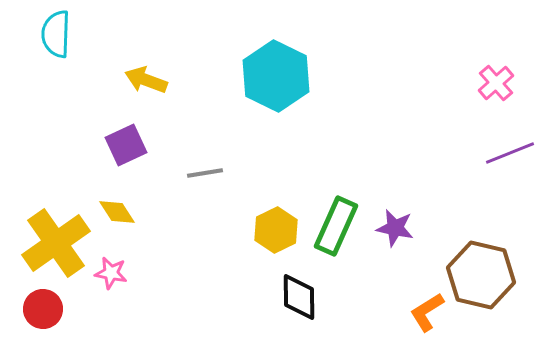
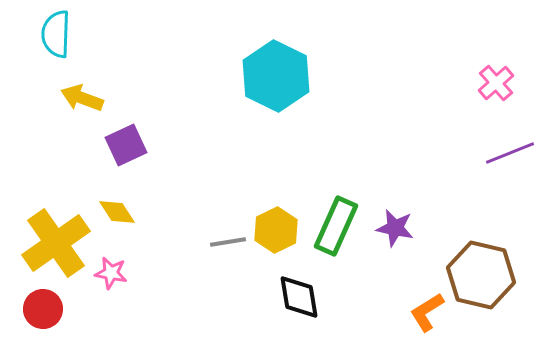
yellow arrow: moved 64 px left, 18 px down
gray line: moved 23 px right, 69 px down
black diamond: rotated 9 degrees counterclockwise
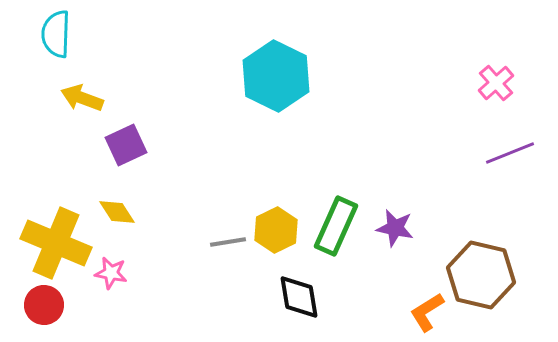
yellow cross: rotated 32 degrees counterclockwise
red circle: moved 1 px right, 4 px up
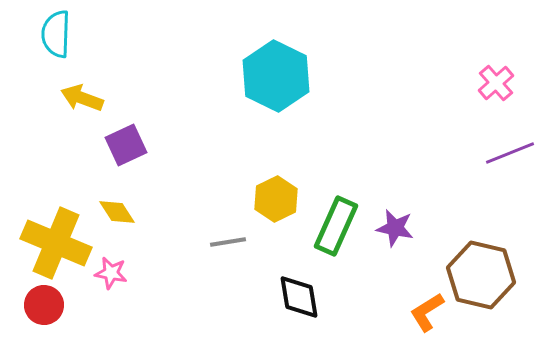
yellow hexagon: moved 31 px up
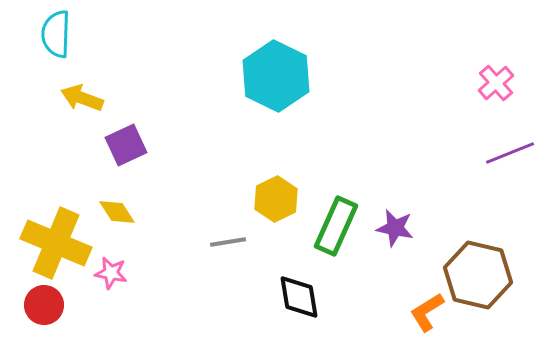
brown hexagon: moved 3 px left
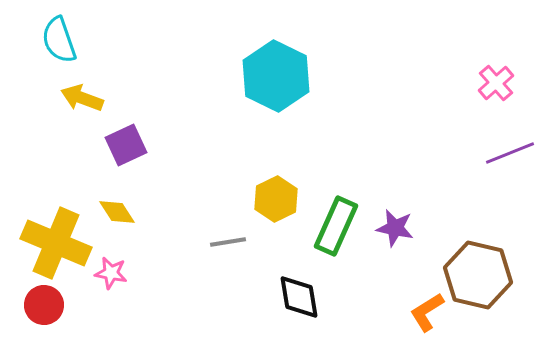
cyan semicircle: moved 3 px right, 6 px down; rotated 21 degrees counterclockwise
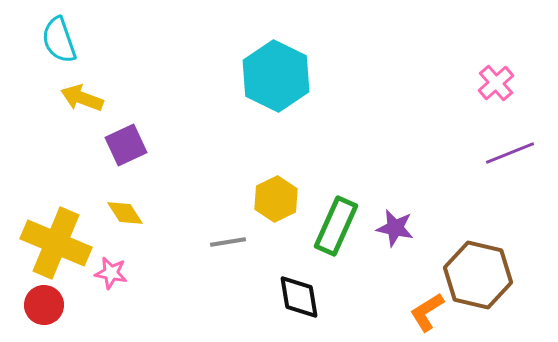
yellow diamond: moved 8 px right, 1 px down
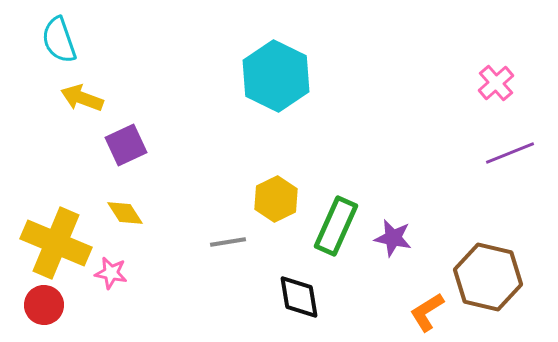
purple star: moved 2 px left, 10 px down
brown hexagon: moved 10 px right, 2 px down
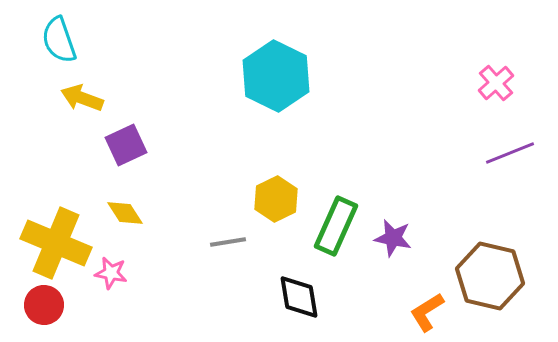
brown hexagon: moved 2 px right, 1 px up
